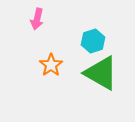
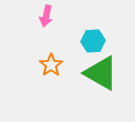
pink arrow: moved 9 px right, 3 px up
cyan hexagon: rotated 15 degrees clockwise
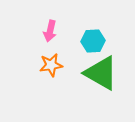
pink arrow: moved 4 px right, 15 px down
orange star: rotated 25 degrees clockwise
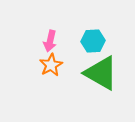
pink arrow: moved 10 px down
orange star: rotated 20 degrees counterclockwise
